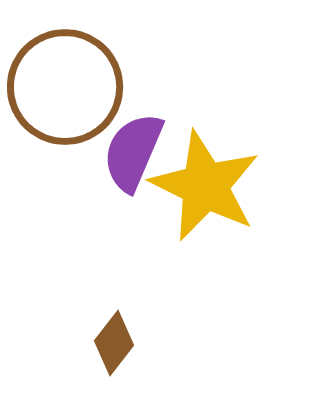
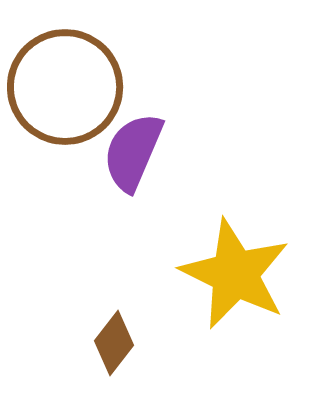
yellow star: moved 30 px right, 88 px down
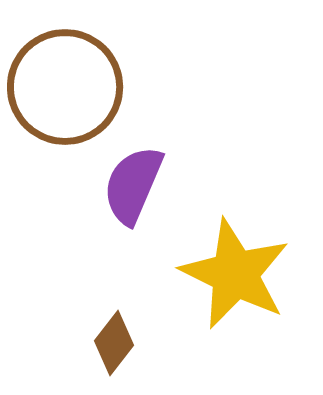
purple semicircle: moved 33 px down
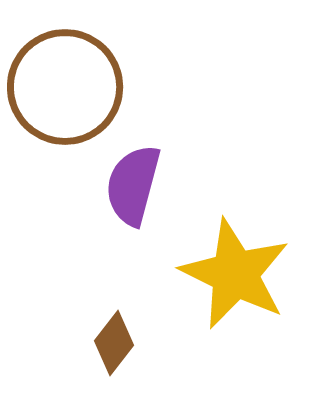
purple semicircle: rotated 8 degrees counterclockwise
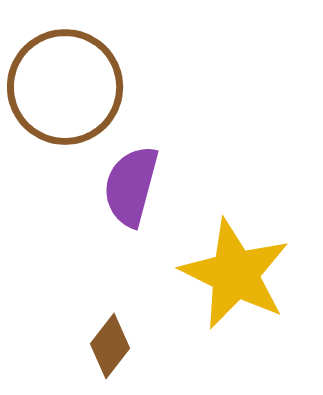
purple semicircle: moved 2 px left, 1 px down
brown diamond: moved 4 px left, 3 px down
